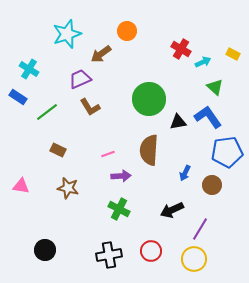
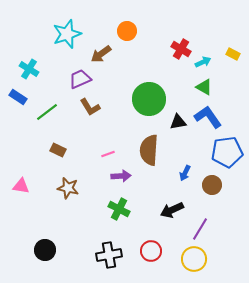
green triangle: moved 11 px left; rotated 12 degrees counterclockwise
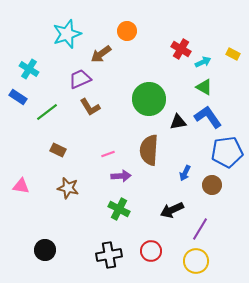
yellow circle: moved 2 px right, 2 px down
